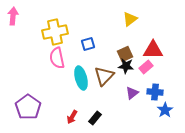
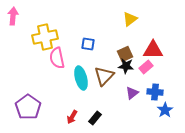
yellow cross: moved 10 px left, 5 px down
blue square: rotated 24 degrees clockwise
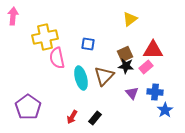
purple triangle: rotated 32 degrees counterclockwise
